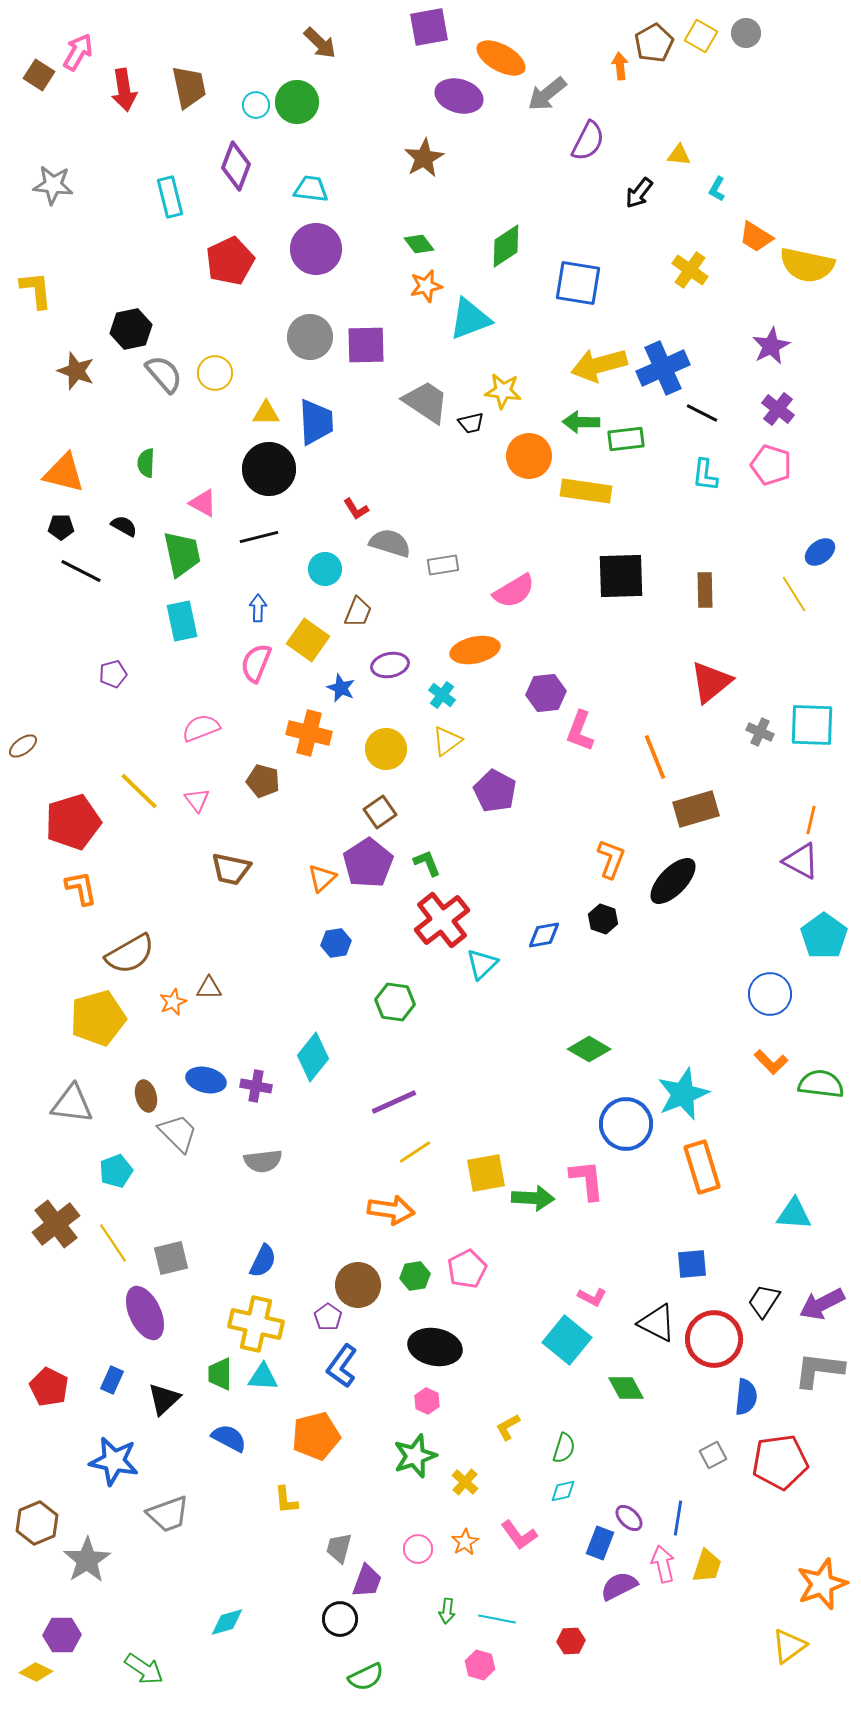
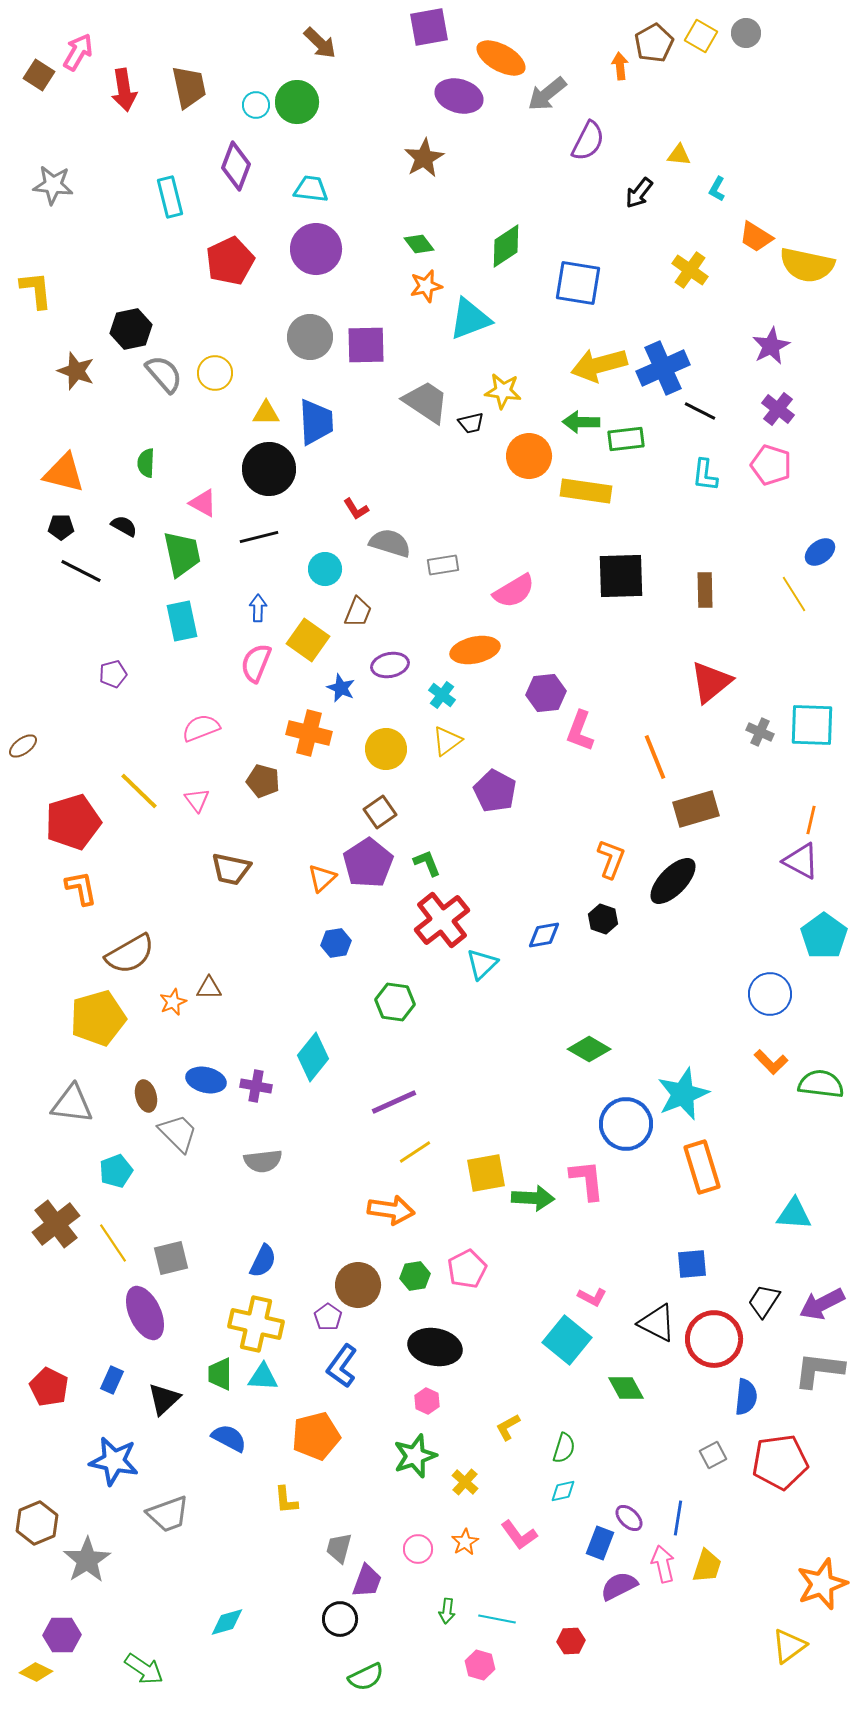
black line at (702, 413): moved 2 px left, 2 px up
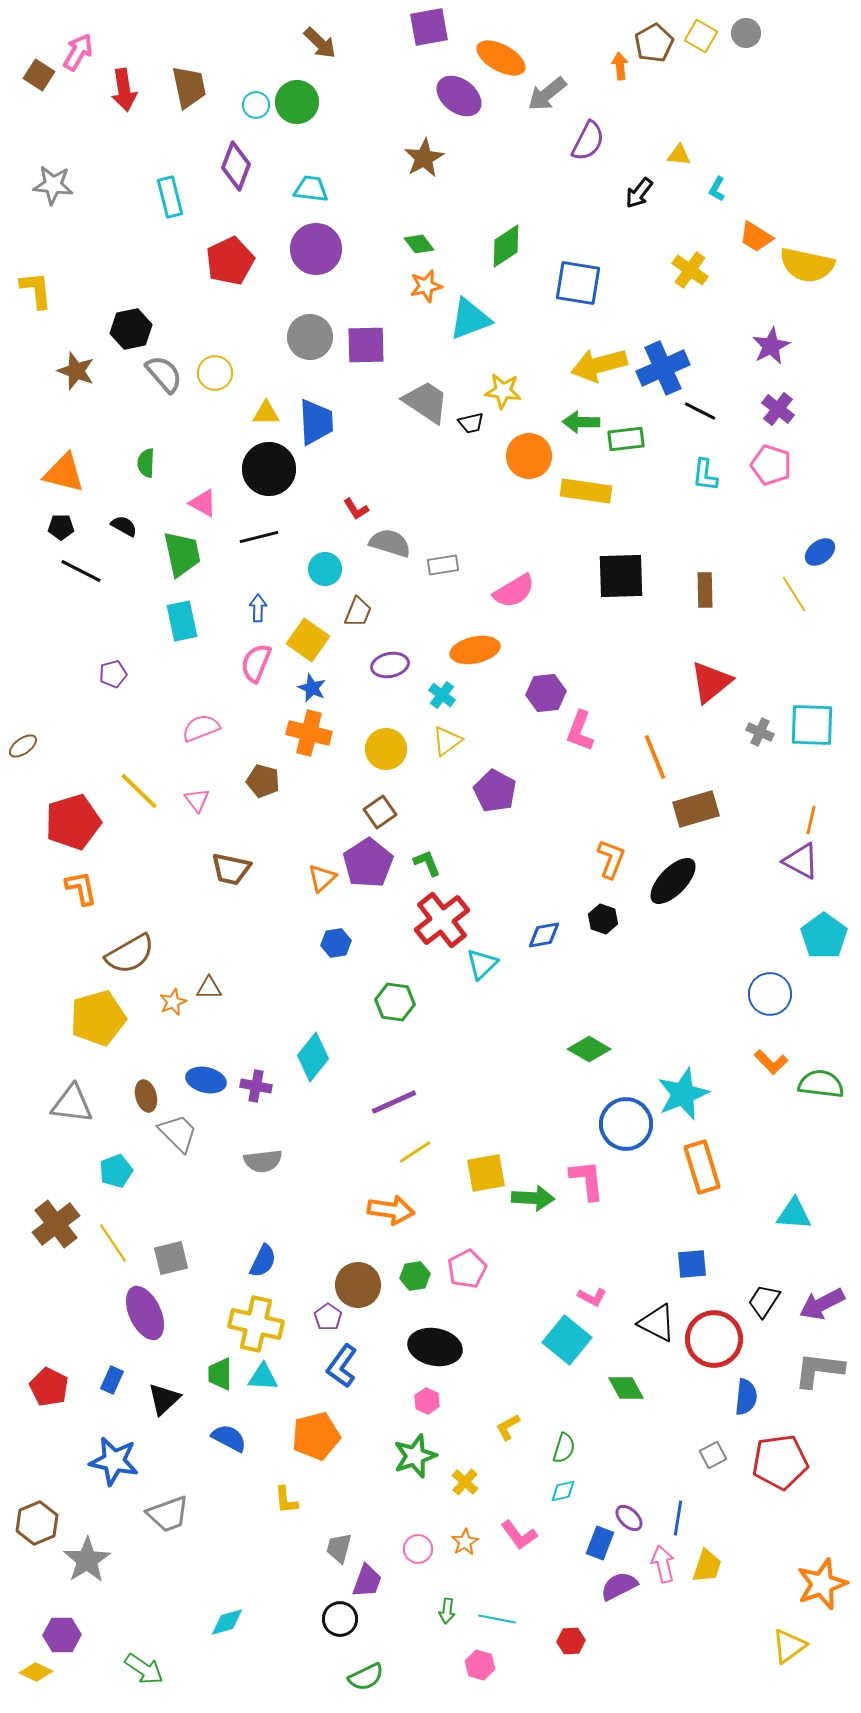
purple ellipse at (459, 96): rotated 21 degrees clockwise
blue star at (341, 688): moved 29 px left
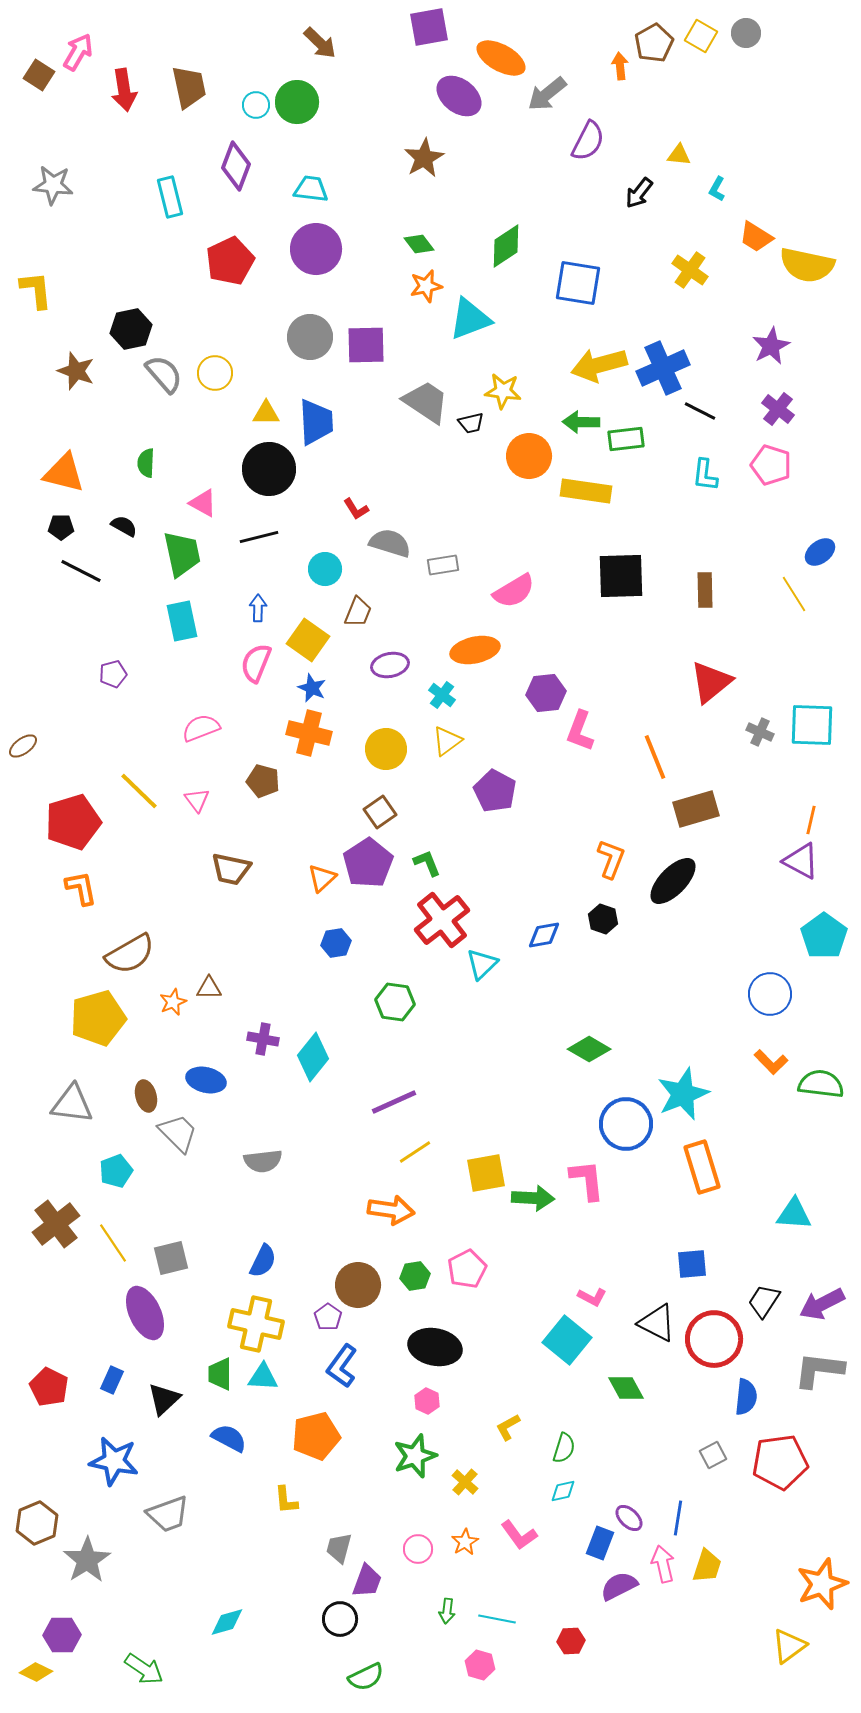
purple cross at (256, 1086): moved 7 px right, 47 px up
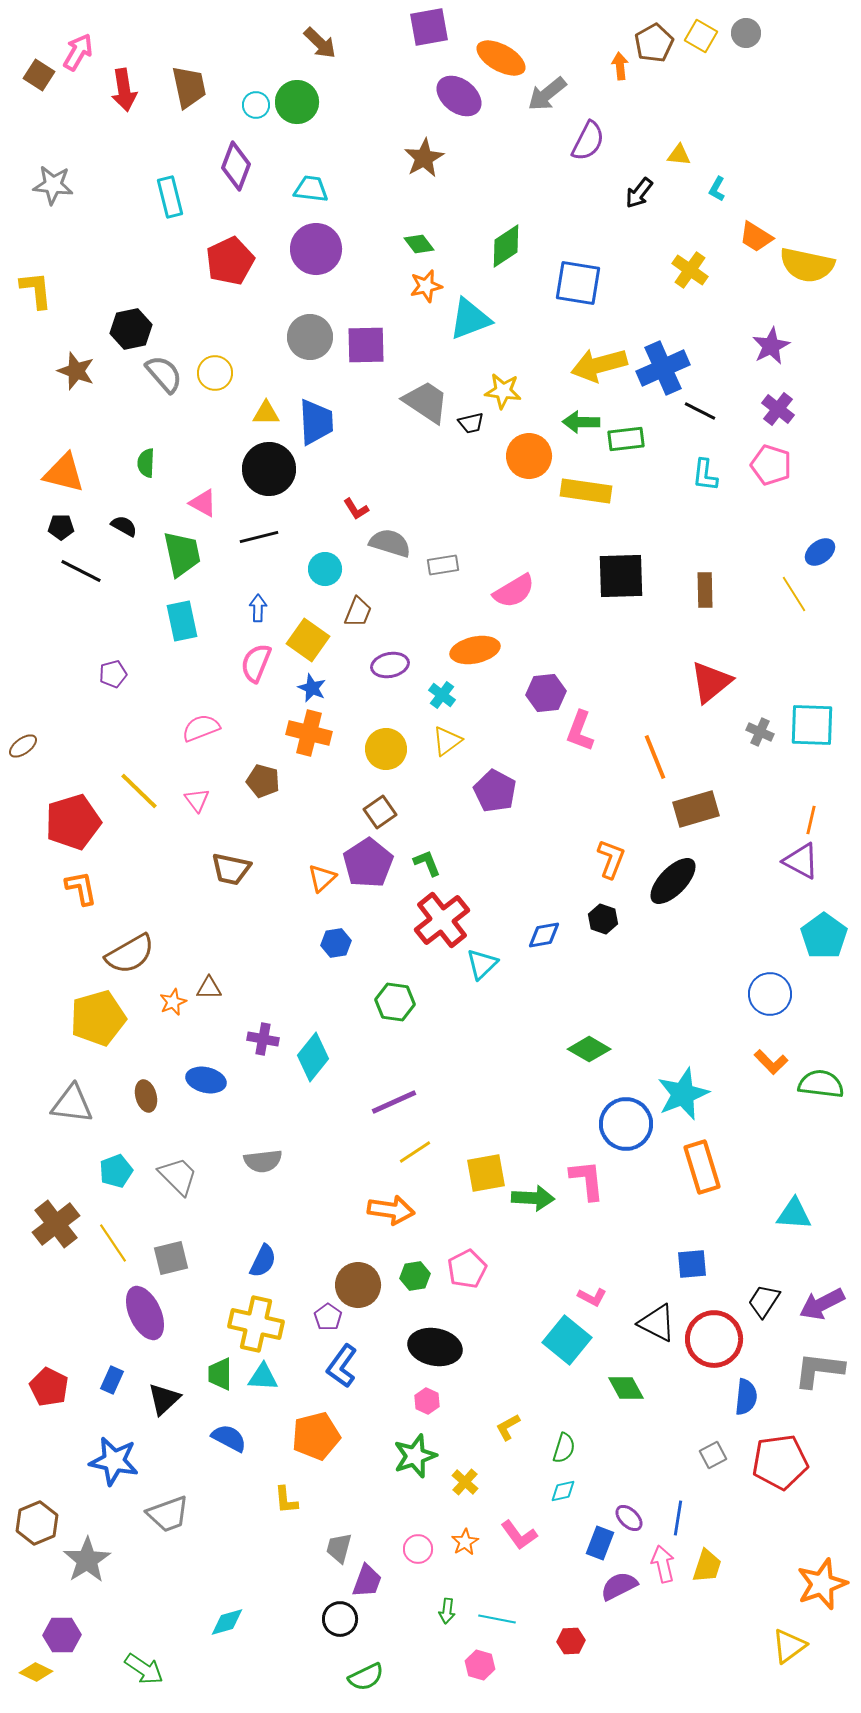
gray trapezoid at (178, 1133): moved 43 px down
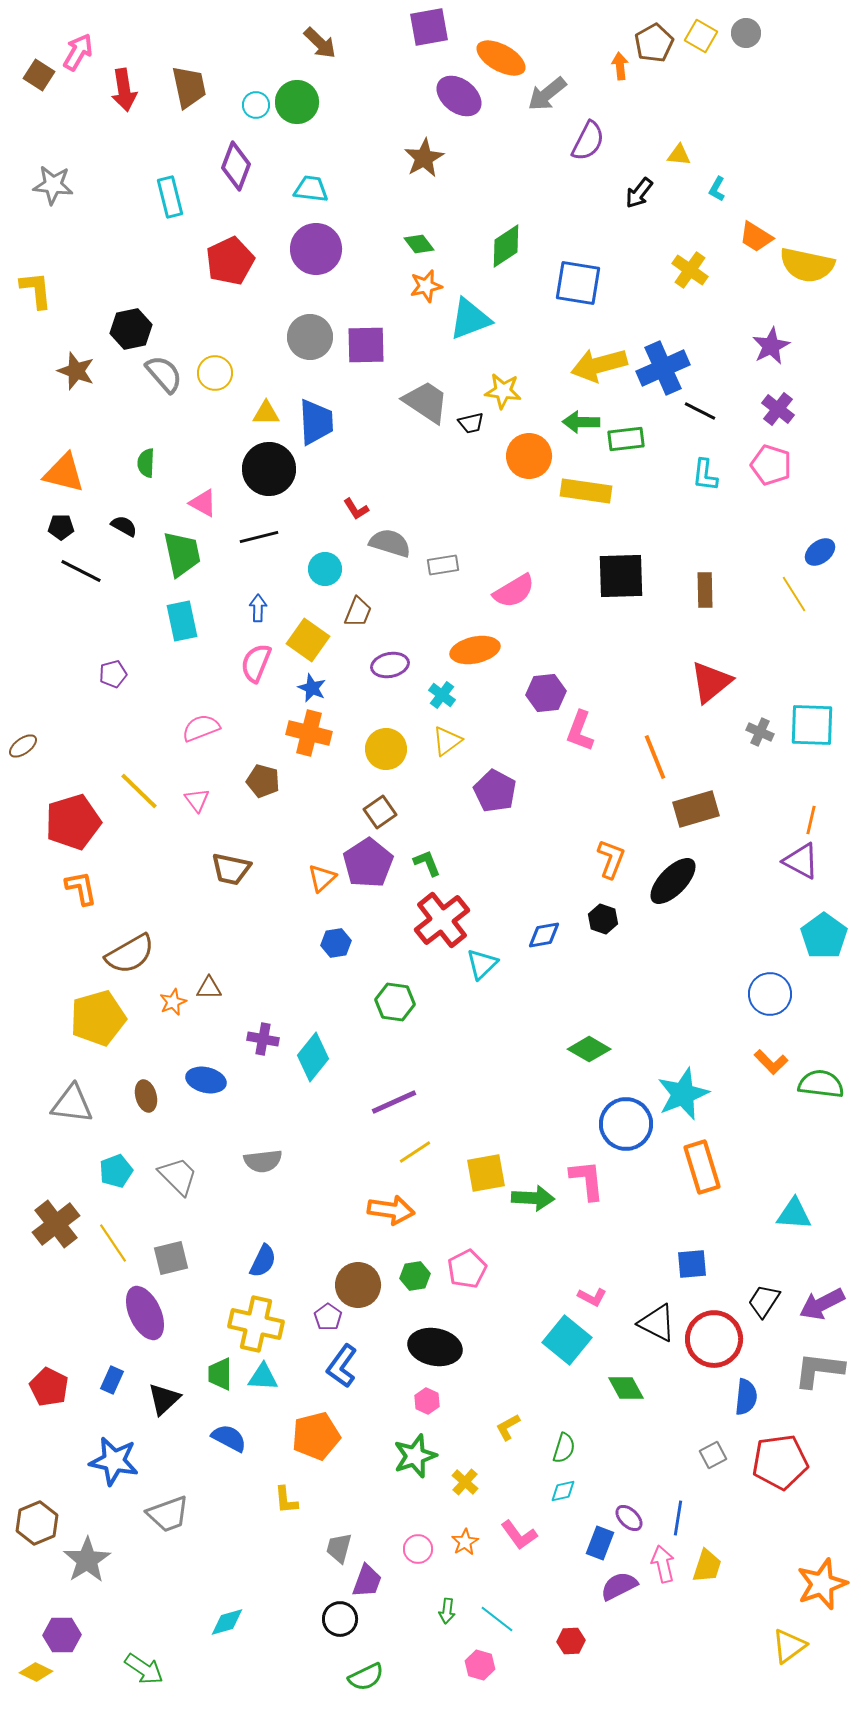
cyan line at (497, 1619): rotated 27 degrees clockwise
